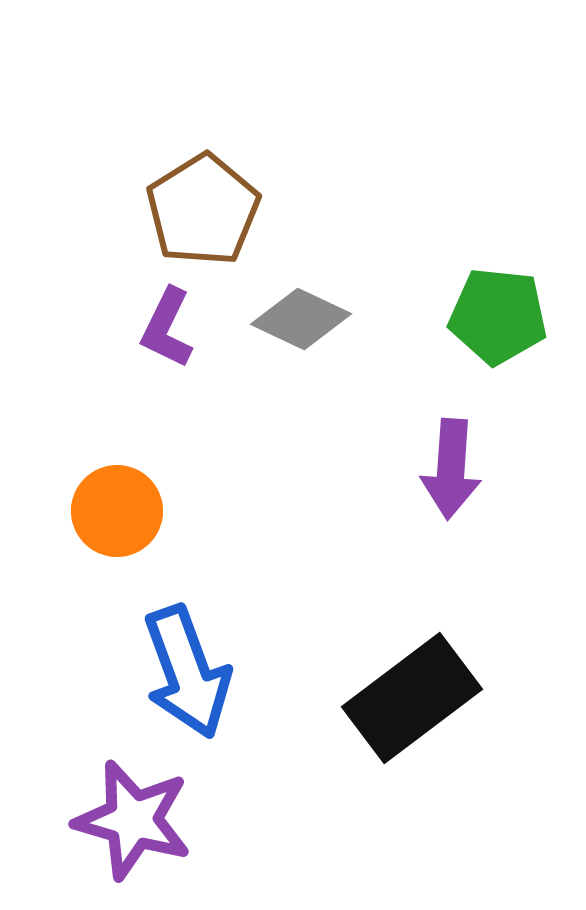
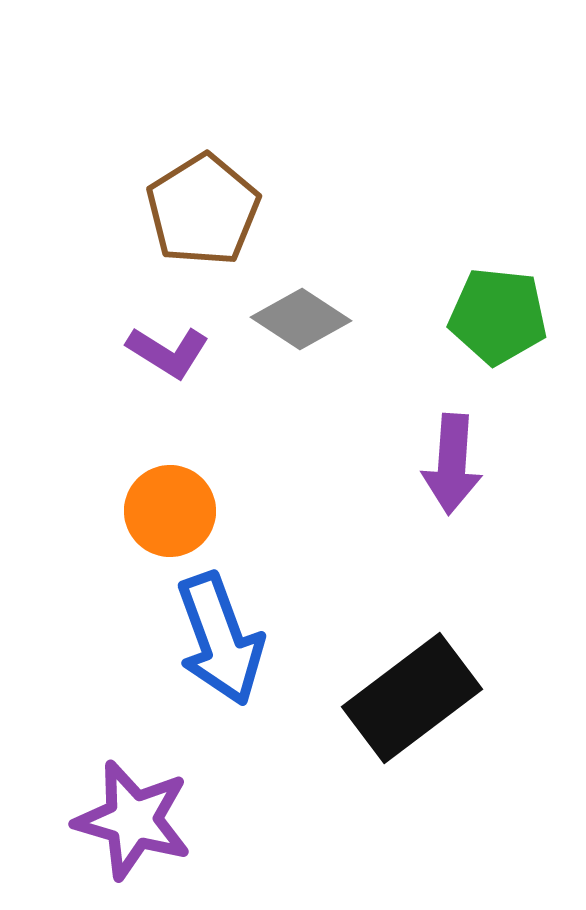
gray diamond: rotated 8 degrees clockwise
purple L-shape: moved 1 px right, 24 px down; rotated 84 degrees counterclockwise
purple arrow: moved 1 px right, 5 px up
orange circle: moved 53 px right
blue arrow: moved 33 px right, 33 px up
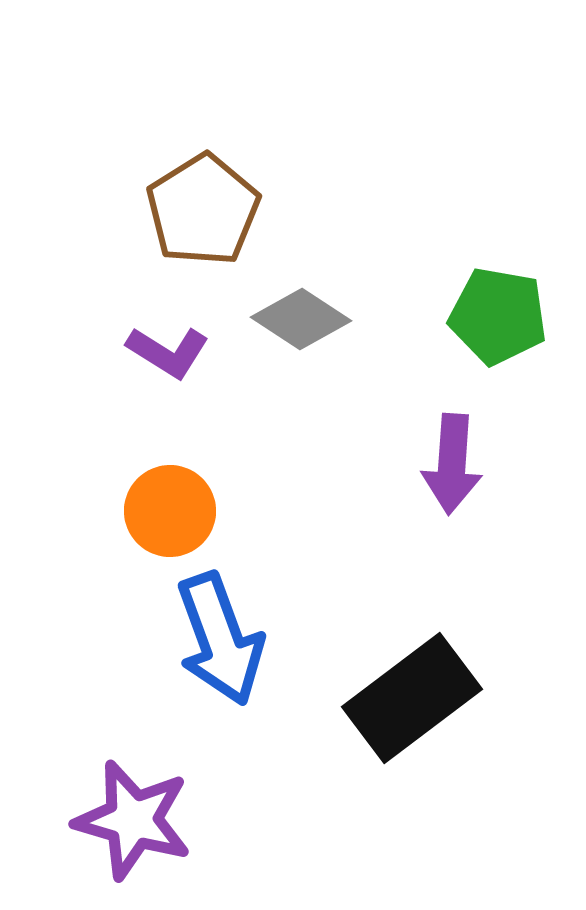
green pentagon: rotated 4 degrees clockwise
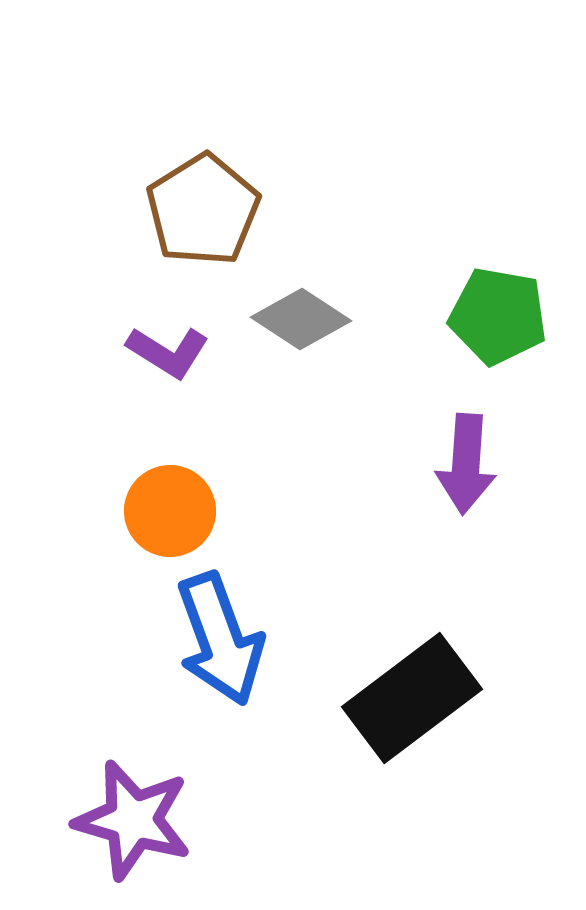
purple arrow: moved 14 px right
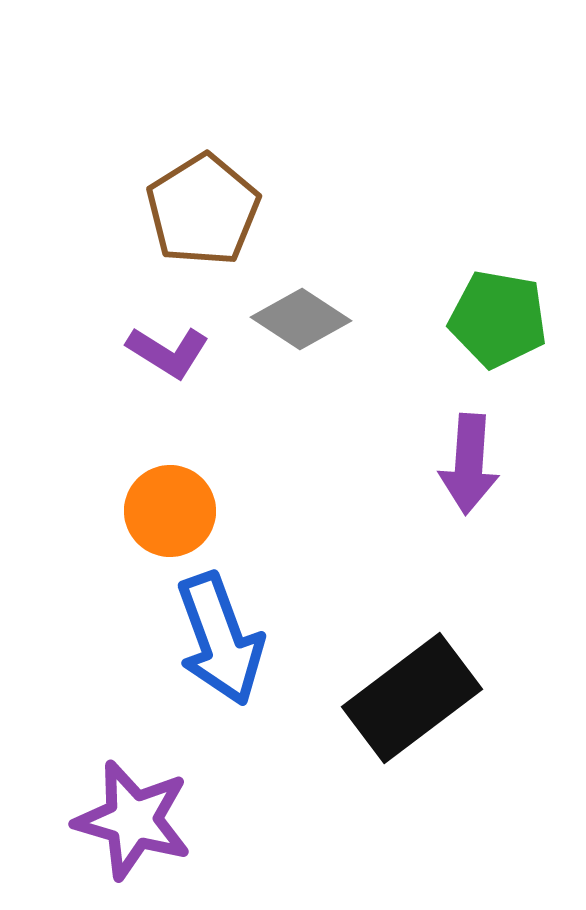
green pentagon: moved 3 px down
purple arrow: moved 3 px right
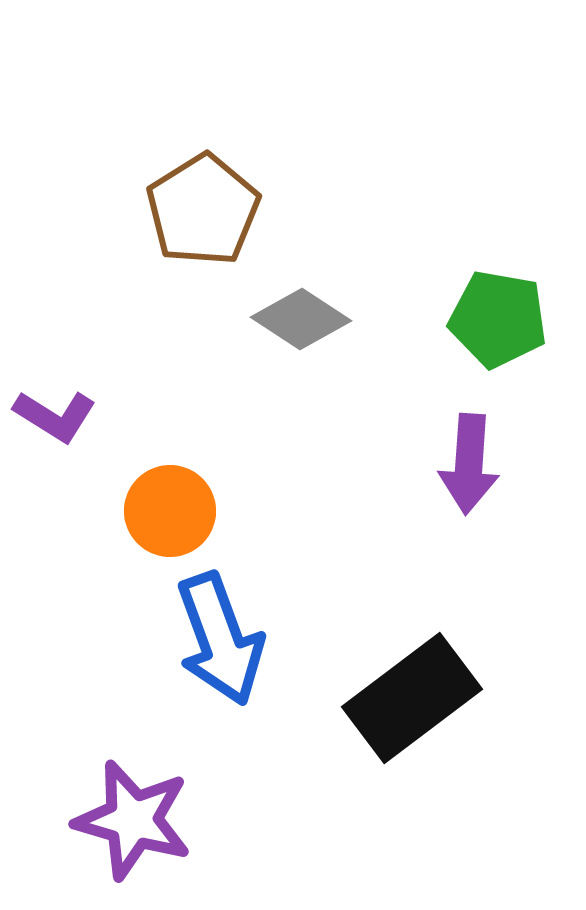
purple L-shape: moved 113 px left, 64 px down
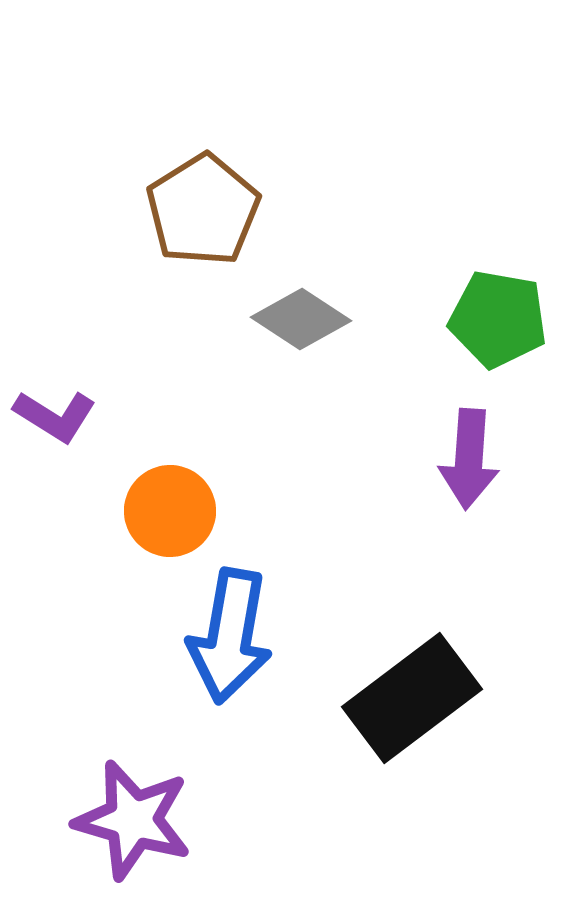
purple arrow: moved 5 px up
blue arrow: moved 10 px right, 3 px up; rotated 30 degrees clockwise
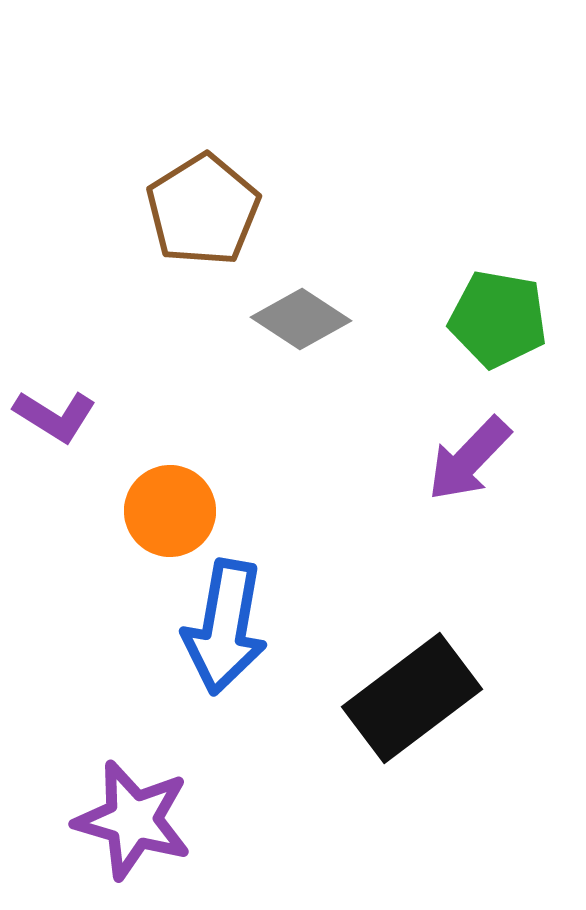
purple arrow: rotated 40 degrees clockwise
blue arrow: moved 5 px left, 9 px up
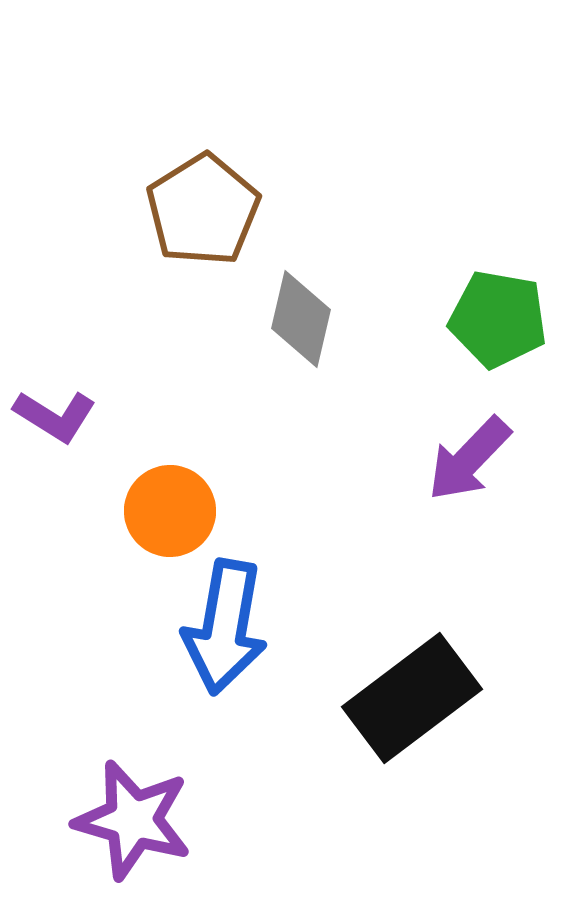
gray diamond: rotated 70 degrees clockwise
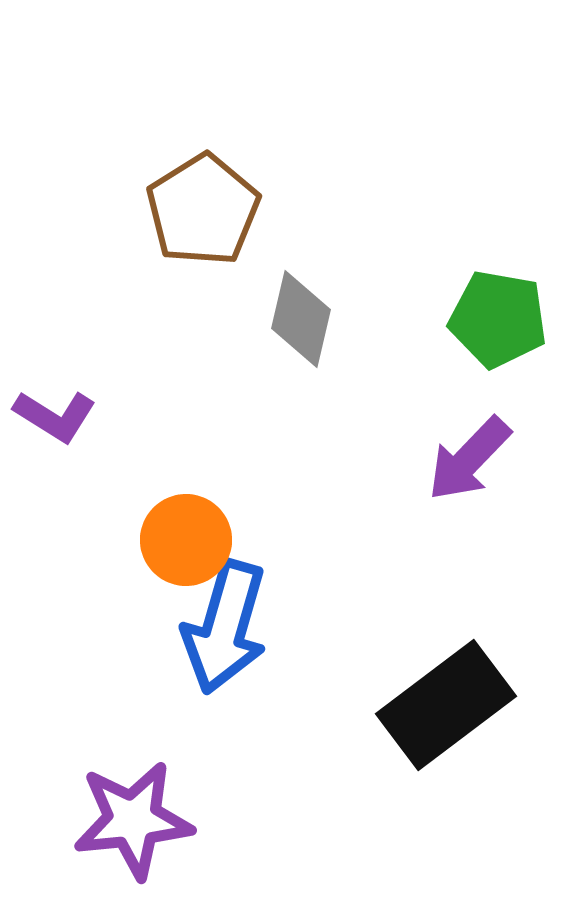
orange circle: moved 16 px right, 29 px down
blue arrow: rotated 6 degrees clockwise
black rectangle: moved 34 px right, 7 px down
purple star: rotated 22 degrees counterclockwise
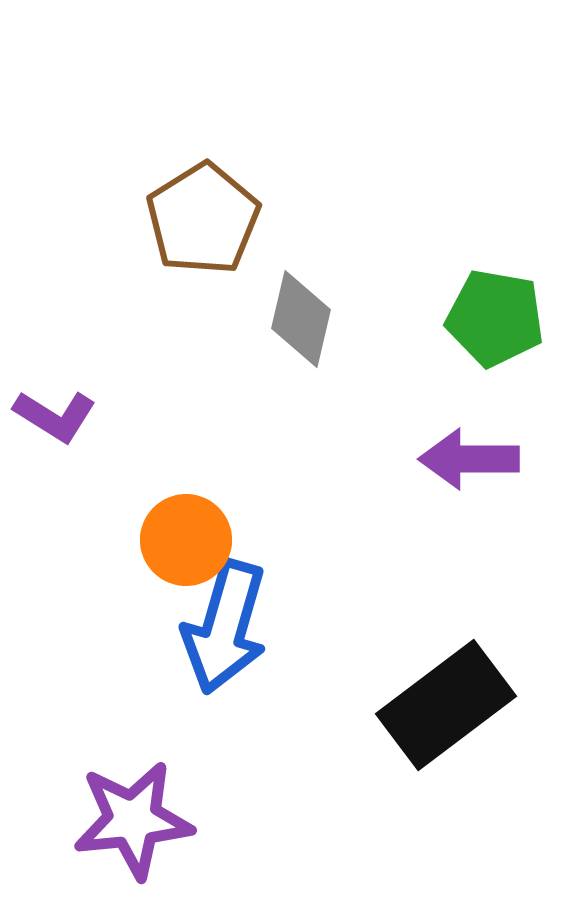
brown pentagon: moved 9 px down
green pentagon: moved 3 px left, 1 px up
purple arrow: rotated 46 degrees clockwise
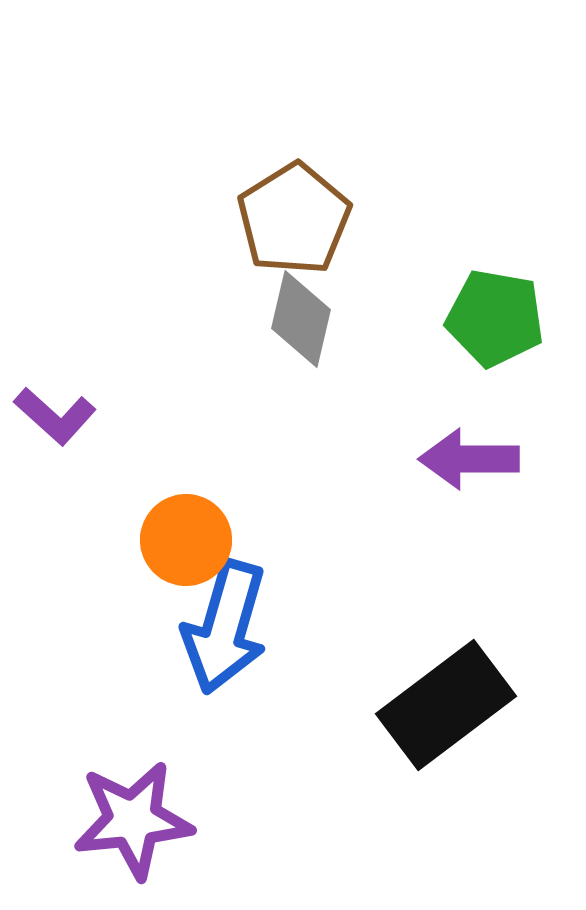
brown pentagon: moved 91 px right
purple L-shape: rotated 10 degrees clockwise
